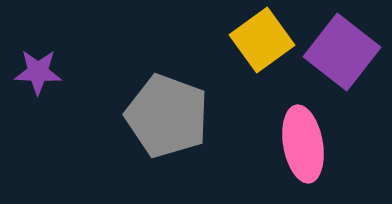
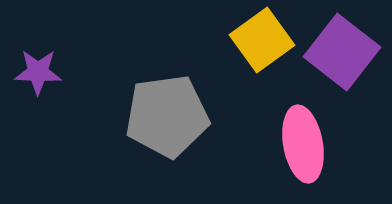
gray pentagon: rotated 28 degrees counterclockwise
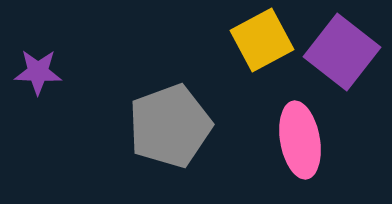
yellow square: rotated 8 degrees clockwise
gray pentagon: moved 3 px right, 10 px down; rotated 12 degrees counterclockwise
pink ellipse: moved 3 px left, 4 px up
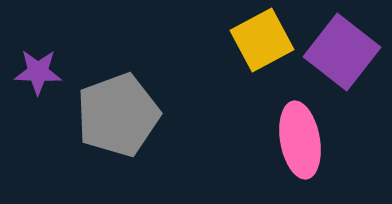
gray pentagon: moved 52 px left, 11 px up
